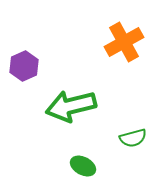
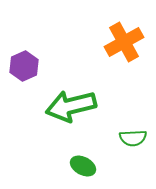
green semicircle: rotated 12 degrees clockwise
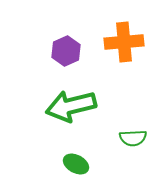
orange cross: rotated 24 degrees clockwise
purple hexagon: moved 42 px right, 15 px up
green ellipse: moved 7 px left, 2 px up
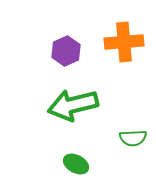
green arrow: moved 2 px right, 1 px up
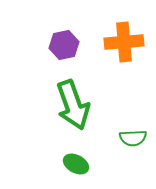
purple hexagon: moved 2 px left, 6 px up; rotated 12 degrees clockwise
green arrow: rotated 96 degrees counterclockwise
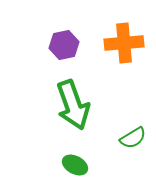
orange cross: moved 1 px down
green semicircle: rotated 28 degrees counterclockwise
green ellipse: moved 1 px left, 1 px down
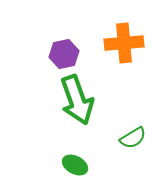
purple hexagon: moved 9 px down
green arrow: moved 4 px right, 5 px up
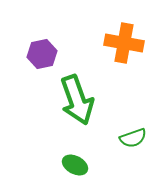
orange cross: rotated 15 degrees clockwise
purple hexagon: moved 22 px left
green semicircle: rotated 12 degrees clockwise
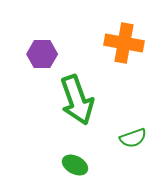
purple hexagon: rotated 12 degrees clockwise
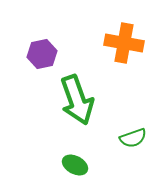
purple hexagon: rotated 12 degrees counterclockwise
